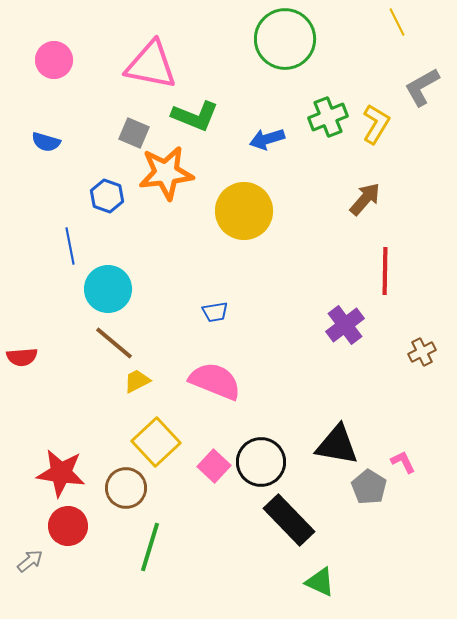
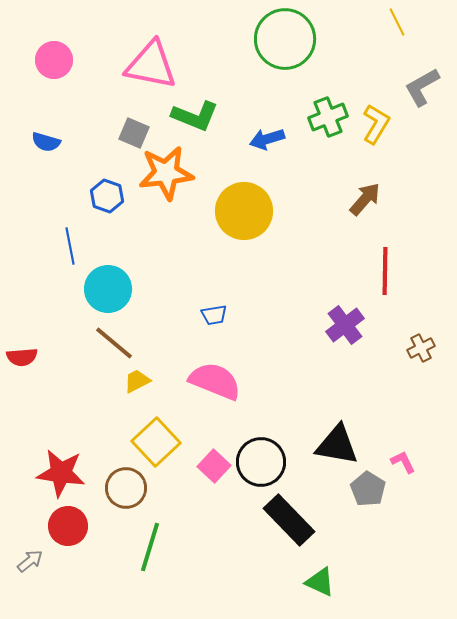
blue trapezoid: moved 1 px left, 3 px down
brown cross: moved 1 px left, 4 px up
gray pentagon: moved 1 px left, 2 px down
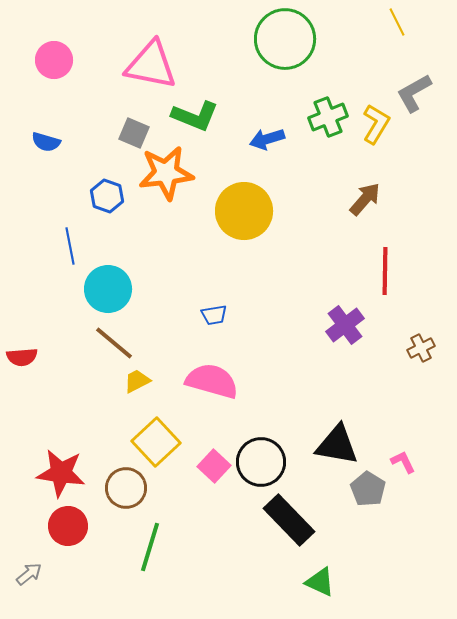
gray L-shape: moved 8 px left, 6 px down
pink semicircle: moved 3 px left; rotated 6 degrees counterclockwise
gray arrow: moved 1 px left, 13 px down
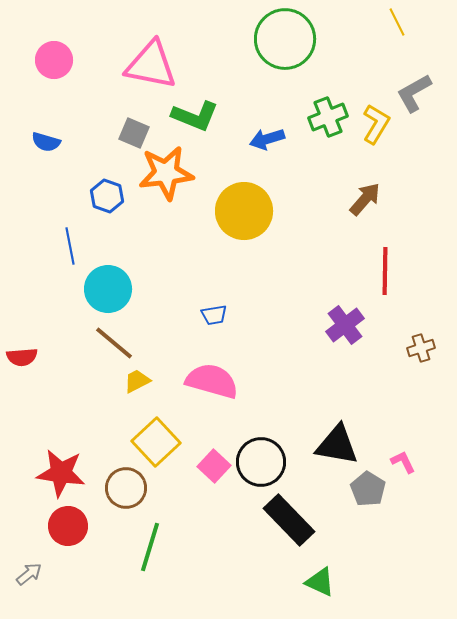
brown cross: rotated 8 degrees clockwise
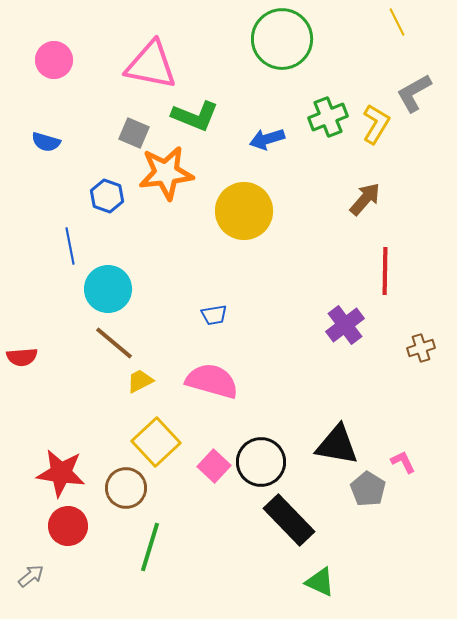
green circle: moved 3 px left
yellow trapezoid: moved 3 px right
gray arrow: moved 2 px right, 2 px down
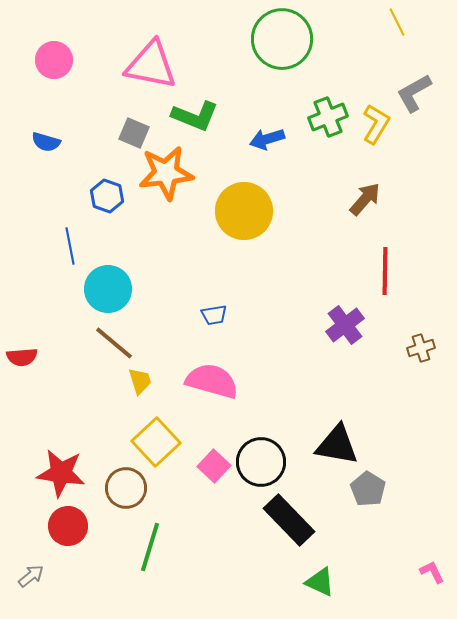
yellow trapezoid: rotated 100 degrees clockwise
pink L-shape: moved 29 px right, 110 px down
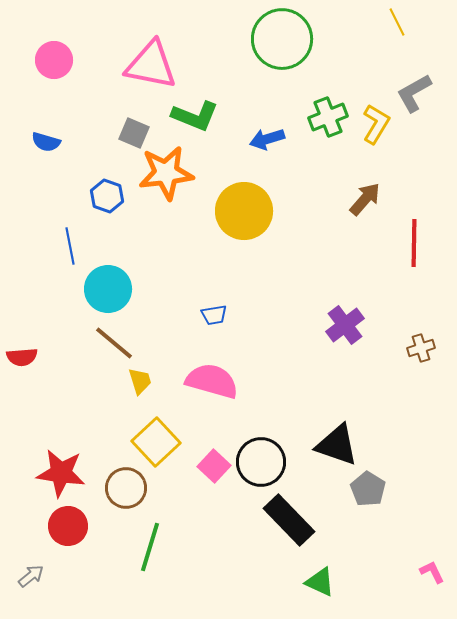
red line: moved 29 px right, 28 px up
black triangle: rotated 9 degrees clockwise
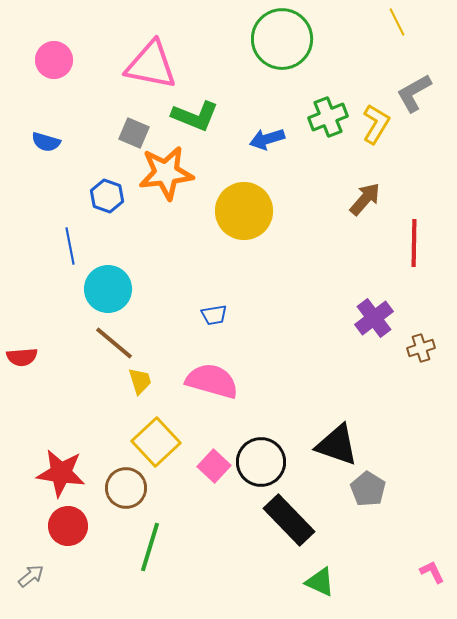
purple cross: moved 29 px right, 7 px up
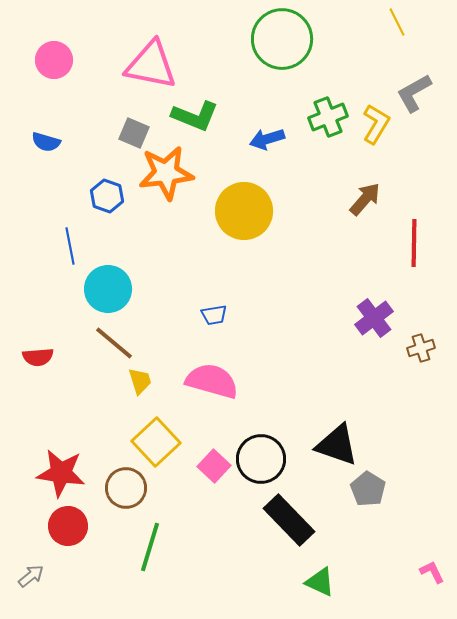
red semicircle: moved 16 px right
black circle: moved 3 px up
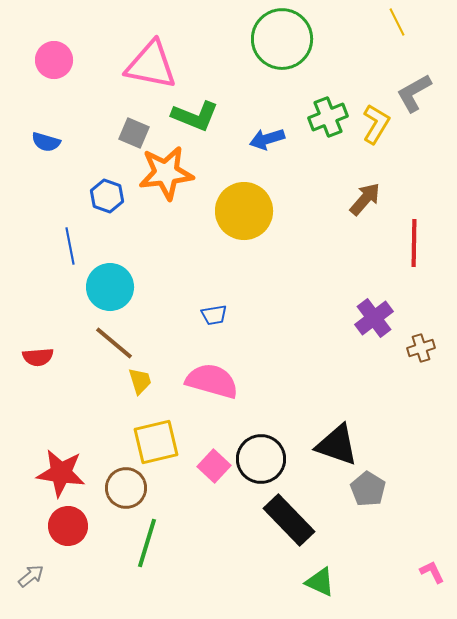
cyan circle: moved 2 px right, 2 px up
yellow square: rotated 30 degrees clockwise
green line: moved 3 px left, 4 px up
